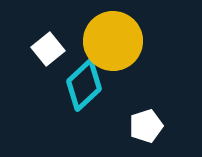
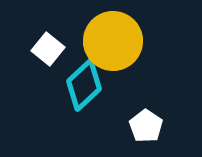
white square: rotated 12 degrees counterclockwise
white pentagon: rotated 20 degrees counterclockwise
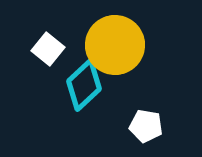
yellow circle: moved 2 px right, 4 px down
white pentagon: rotated 24 degrees counterclockwise
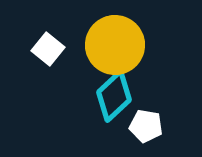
cyan diamond: moved 30 px right, 11 px down
